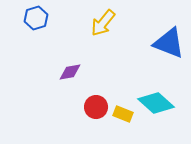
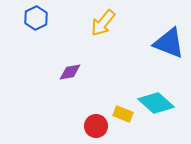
blue hexagon: rotated 10 degrees counterclockwise
red circle: moved 19 px down
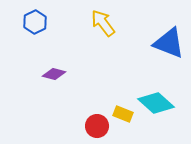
blue hexagon: moved 1 px left, 4 px down
yellow arrow: rotated 104 degrees clockwise
purple diamond: moved 16 px left, 2 px down; rotated 25 degrees clockwise
red circle: moved 1 px right
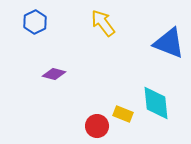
cyan diamond: rotated 42 degrees clockwise
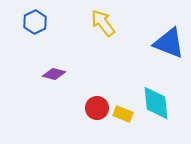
red circle: moved 18 px up
